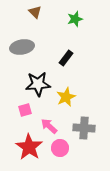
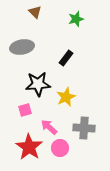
green star: moved 1 px right
pink arrow: moved 1 px down
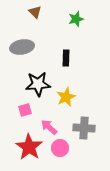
black rectangle: rotated 35 degrees counterclockwise
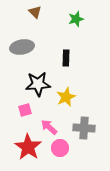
red star: moved 1 px left
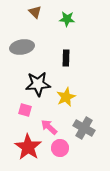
green star: moved 9 px left; rotated 21 degrees clockwise
pink square: rotated 32 degrees clockwise
gray cross: rotated 25 degrees clockwise
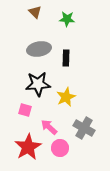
gray ellipse: moved 17 px right, 2 px down
red star: rotated 8 degrees clockwise
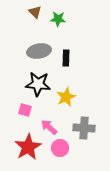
green star: moved 9 px left
gray ellipse: moved 2 px down
black star: rotated 10 degrees clockwise
gray cross: rotated 25 degrees counterclockwise
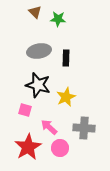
black star: moved 1 px down; rotated 10 degrees clockwise
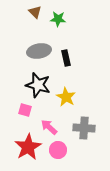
black rectangle: rotated 14 degrees counterclockwise
yellow star: rotated 18 degrees counterclockwise
pink circle: moved 2 px left, 2 px down
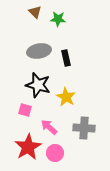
pink circle: moved 3 px left, 3 px down
